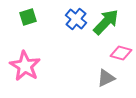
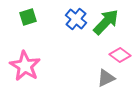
pink diamond: moved 1 px left, 2 px down; rotated 20 degrees clockwise
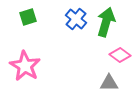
green arrow: rotated 28 degrees counterclockwise
gray triangle: moved 3 px right, 5 px down; rotated 24 degrees clockwise
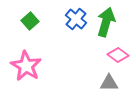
green square: moved 2 px right, 4 px down; rotated 24 degrees counterclockwise
pink diamond: moved 2 px left
pink star: moved 1 px right
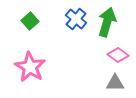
green arrow: moved 1 px right
pink star: moved 4 px right, 1 px down
gray triangle: moved 6 px right
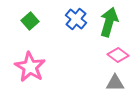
green arrow: moved 2 px right
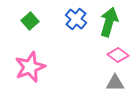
pink star: rotated 20 degrees clockwise
